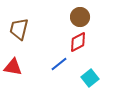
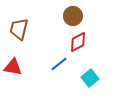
brown circle: moved 7 px left, 1 px up
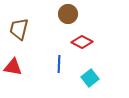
brown circle: moved 5 px left, 2 px up
red diamond: moved 4 px right; rotated 55 degrees clockwise
blue line: rotated 48 degrees counterclockwise
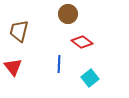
brown trapezoid: moved 2 px down
red diamond: rotated 10 degrees clockwise
red triangle: rotated 42 degrees clockwise
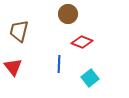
red diamond: rotated 15 degrees counterclockwise
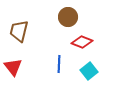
brown circle: moved 3 px down
cyan square: moved 1 px left, 7 px up
